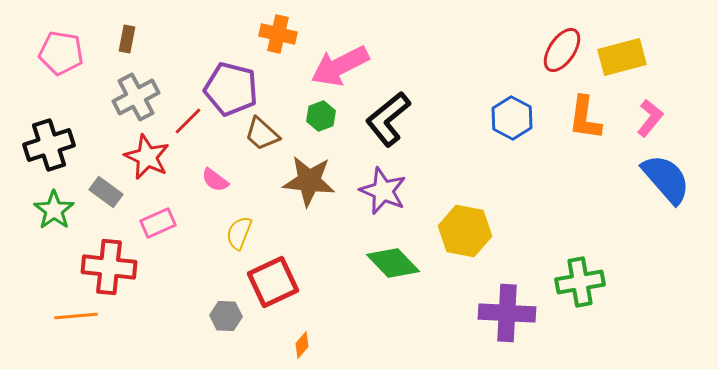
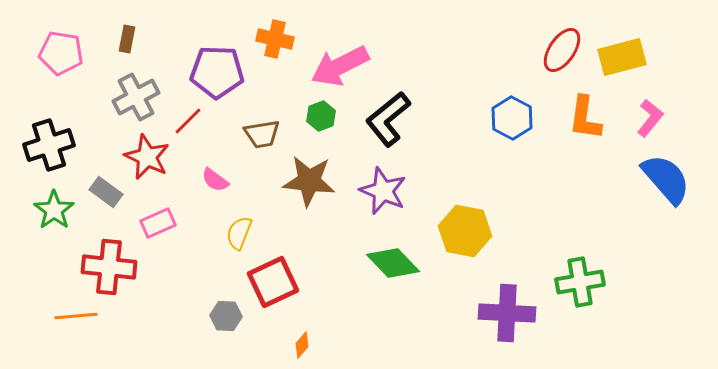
orange cross: moved 3 px left, 5 px down
purple pentagon: moved 14 px left, 17 px up; rotated 12 degrees counterclockwise
brown trapezoid: rotated 51 degrees counterclockwise
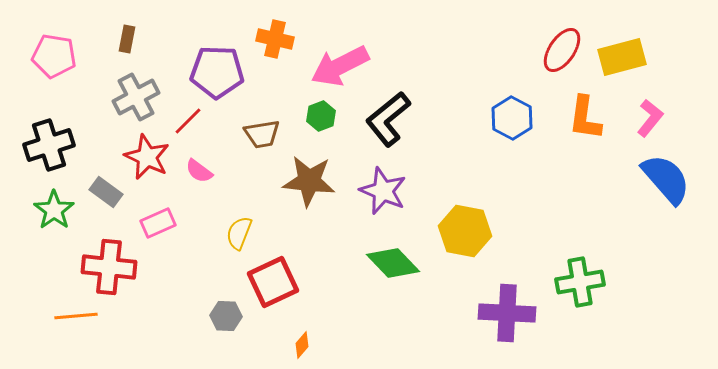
pink pentagon: moved 7 px left, 3 px down
pink semicircle: moved 16 px left, 9 px up
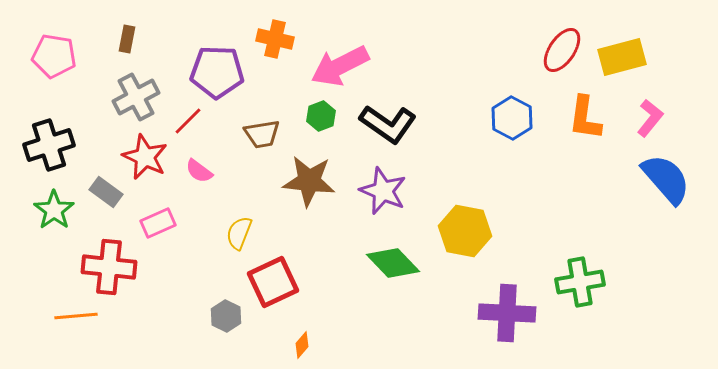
black L-shape: moved 5 px down; rotated 106 degrees counterclockwise
red star: moved 2 px left
gray hexagon: rotated 24 degrees clockwise
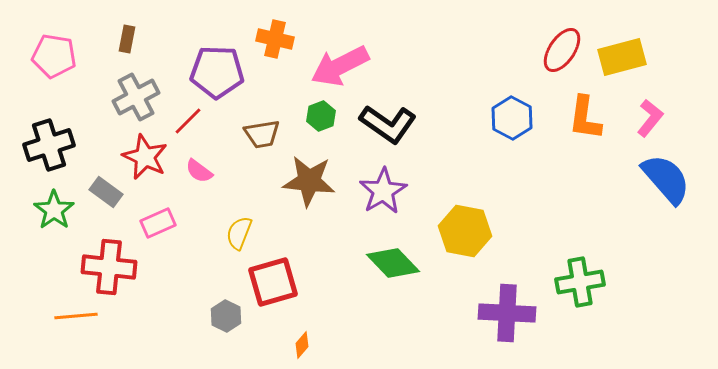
purple star: rotated 18 degrees clockwise
red square: rotated 9 degrees clockwise
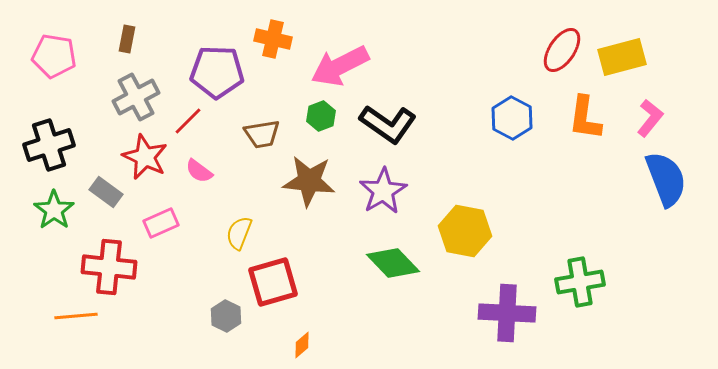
orange cross: moved 2 px left
blue semicircle: rotated 20 degrees clockwise
pink rectangle: moved 3 px right
orange diamond: rotated 8 degrees clockwise
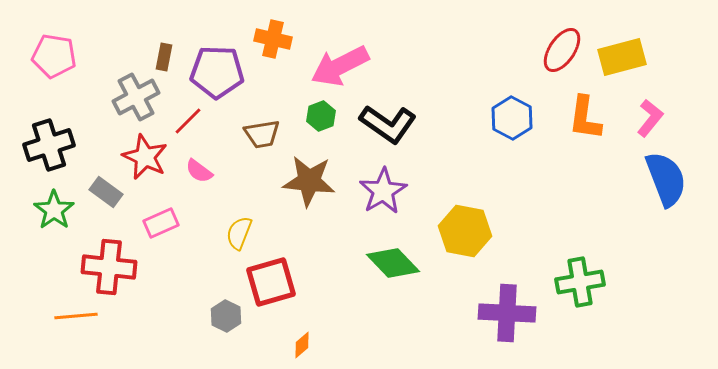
brown rectangle: moved 37 px right, 18 px down
red square: moved 2 px left
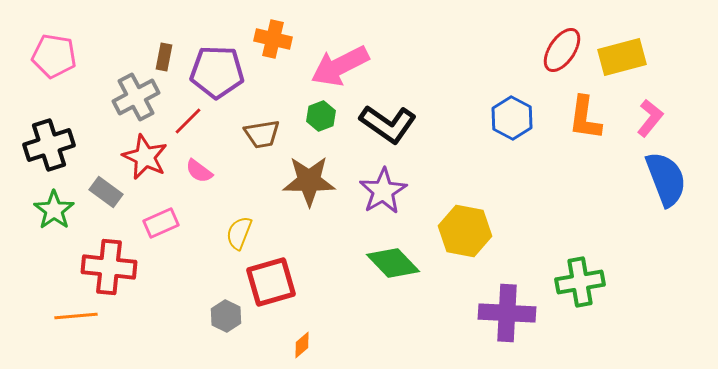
brown star: rotated 6 degrees counterclockwise
